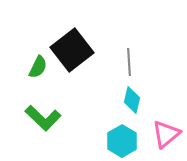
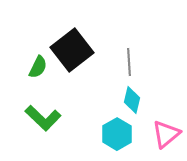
cyan hexagon: moved 5 px left, 7 px up
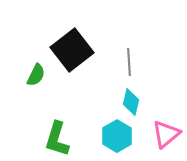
green semicircle: moved 2 px left, 8 px down
cyan diamond: moved 1 px left, 2 px down
green L-shape: moved 14 px right, 21 px down; rotated 63 degrees clockwise
cyan hexagon: moved 2 px down
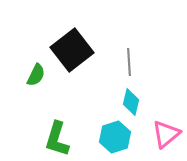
cyan hexagon: moved 2 px left, 1 px down; rotated 12 degrees clockwise
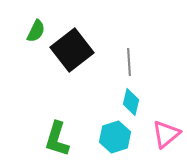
green semicircle: moved 44 px up
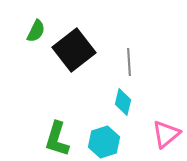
black square: moved 2 px right
cyan diamond: moved 8 px left
cyan hexagon: moved 11 px left, 5 px down
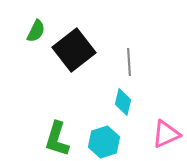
pink triangle: rotated 16 degrees clockwise
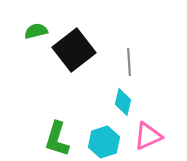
green semicircle: rotated 130 degrees counterclockwise
pink triangle: moved 18 px left, 2 px down
